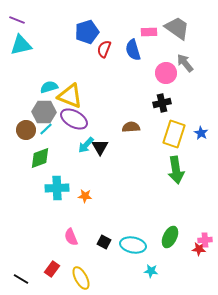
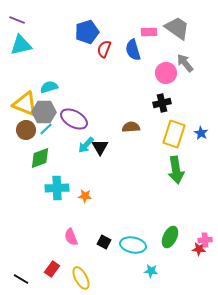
yellow triangle: moved 45 px left, 8 px down
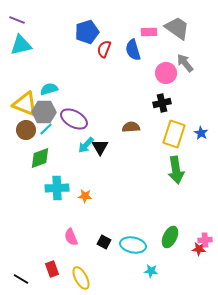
cyan semicircle: moved 2 px down
red rectangle: rotated 56 degrees counterclockwise
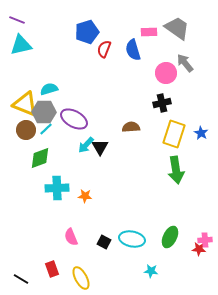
cyan ellipse: moved 1 px left, 6 px up
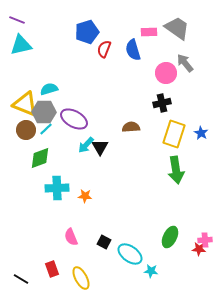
cyan ellipse: moved 2 px left, 15 px down; rotated 25 degrees clockwise
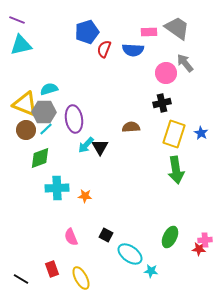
blue semicircle: rotated 70 degrees counterclockwise
purple ellipse: rotated 52 degrees clockwise
black square: moved 2 px right, 7 px up
